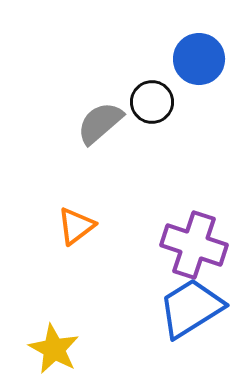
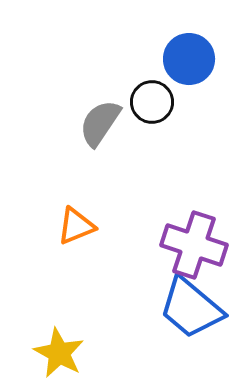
blue circle: moved 10 px left
gray semicircle: rotated 15 degrees counterclockwise
orange triangle: rotated 15 degrees clockwise
blue trapezoid: rotated 108 degrees counterclockwise
yellow star: moved 5 px right, 4 px down
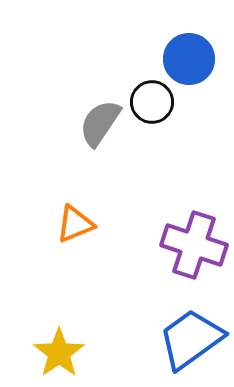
orange triangle: moved 1 px left, 2 px up
blue trapezoid: moved 31 px down; rotated 104 degrees clockwise
yellow star: rotated 9 degrees clockwise
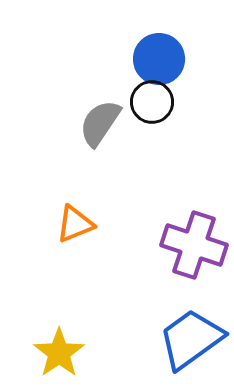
blue circle: moved 30 px left
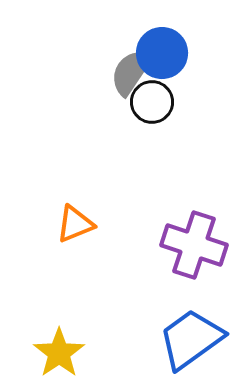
blue circle: moved 3 px right, 6 px up
gray semicircle: moved 31 px right, 51 px up
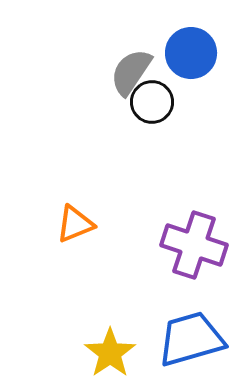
blue circle: moved 29 px right
blue trapezoid: rotated 20 degrees clockwise
yellow star: moved 51 px right
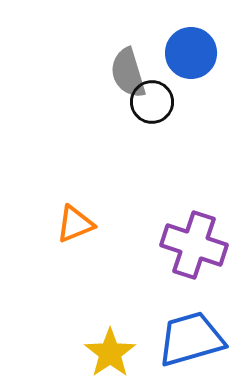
gray semicircle: moved 3 px left, 1 px down; rotated 51 degrees counterclockwise
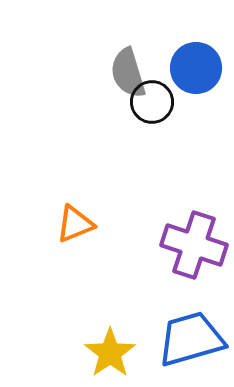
blue circle: moved 5 px right, 15 px down
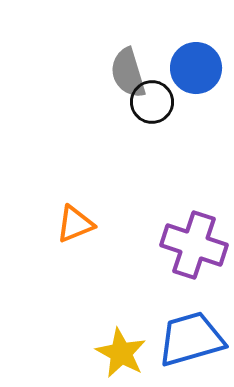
yellow star: moved 11 px right; rotated 9 degrees counterclockwise
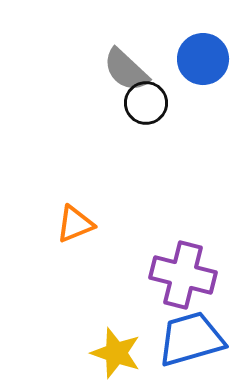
blue circle: moved 7 px right, 9 px up
gray semicircle: moved 2 px left, 3 px up; rotated 30 degrees counterclockwise
black circle: moved 6 px left, 1 px down
purple cross: moved 11 px left, 30 px down; rotated 4 degrees counterclockwise
yellow star: moved 5 px left; rotated 9 degrees counterclockwise
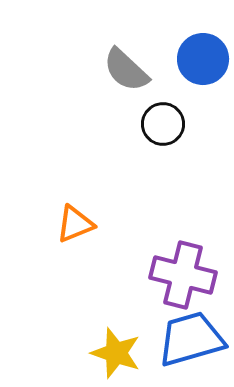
black circle: moved 17 px right, 21 px down
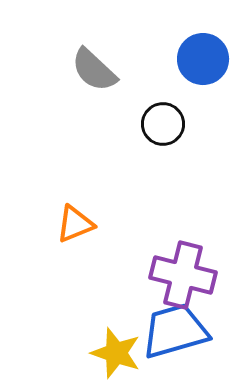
gray semicircle: moved 32 px left
blue trapezoid: moved 16 px left, 8 px up
